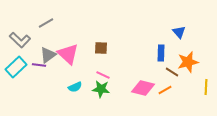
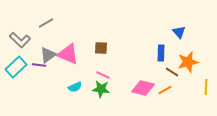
pink triangle: rotated 20 degrees counterclockwise
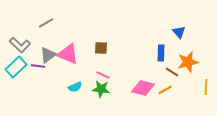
gray L-shape: moved 5 px down
purple line: moved 1 px left, 1 px down
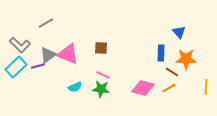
orange star: moved 2 px left, 3 px up; rotated 15 degrees clockwise
purple line: rotated 24 degrees counterclockwise
orange line: moved 4 px right, 2 px up
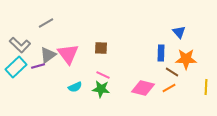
pink triangle: rotated 30 degrees clockwise
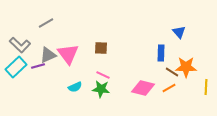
gray triangle: rotated 12 degrees clockwise
orange star: moved 8 px down
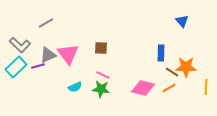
blue triangle: moved 3 px right, 11 px up
